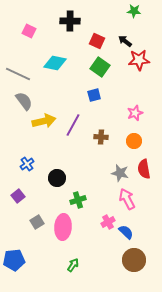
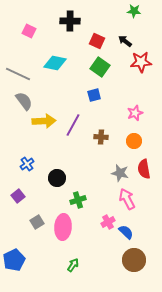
red star: moved 2 px right, 2 px down
yellow arrow: rotated 10 degrees clockwise
blue pentagon: rotated 20 degrees counterclockwise
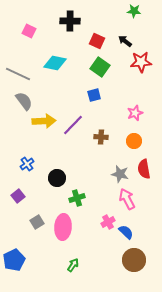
purple line: rotated 15 degrees clockwise
gray star: moved 1 px down
green cross: moved 1 px left, 2 px up
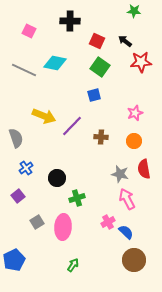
gray line: moved 6 px right, 4 px up
gray semicircle: moved 8 px left, 37 px down; rotated 18 degrees clockwise
yellow arrow: moved 5 px up; rotated 25 degrees clockwise
purple line: moved 1 px left, 1 px down
blue cross: moved 1 px left, 4 px down
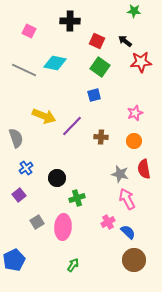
purple square: moved 1 px right, 1 px up
blue semicircle: moved 2 px right
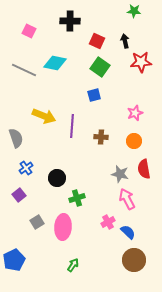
black arrow: rotated 40 degrees clockwise
purple line: rotated 40 degrees counterclockwise
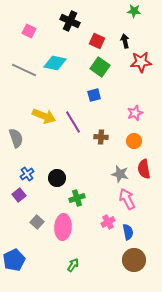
black cross: rotated 24 degrees clockwise
purple line: moved 1 px right, 4 px up; rotated 35 degrees counterclockwise
blue cross: moved 1 px right, 6 px down
gray square: rotated 16 degrees counterclockwise
blue semicircle: rotated 35 degrees clockwise
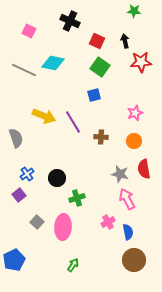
cyan diamond: moved 2 px left
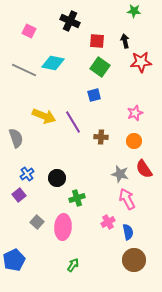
red square: rotated 21 degrees counterclockwise
red semicircle: rotated 24 degrees counterclockwise
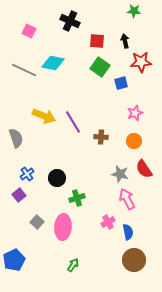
blue square: moved 27 px right, 12 px up
